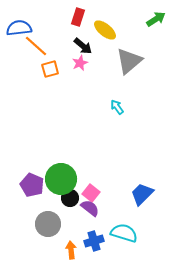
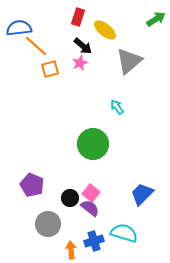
green circle: moved 32 px right, 35 px up
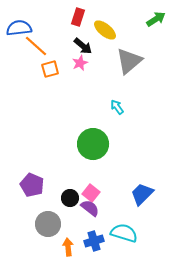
orange arrow: moved 3 px left, 3 px up
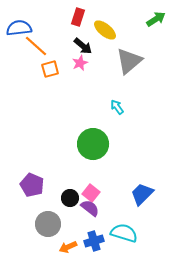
orange arrow: rotated 108 degrees counterclockwise
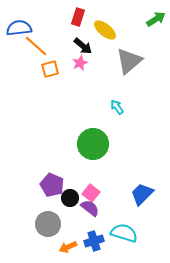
purple pentagon: moved 20 px right
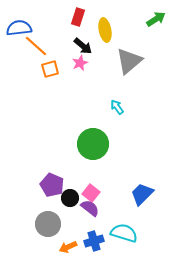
yellow ellipse: rotated 40 degrees clockwise
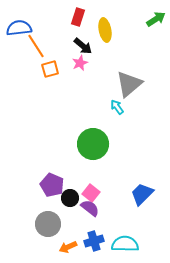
orange line: rotated 15 degrees clockwise
gray triangle: moved 23 px down
cyan semicircle: moved 1 px right, 11 px down; rotated 16 degrees counterclockwise
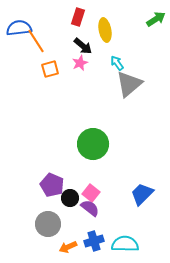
orange line: moved 5 px up
cyan arrow: moved 44 px up
